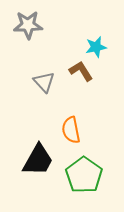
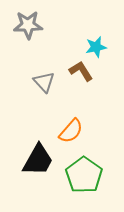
orange semicircle: moved 1 px down; rotated 128 degrees counterclockwise
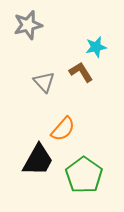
gray star: rotated 12 degrees counterclockwise
brown L-shape: moved 1 px down
orange semicircle: moved 8 px left, 2 px up
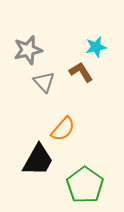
gray star: moved 25 px down
green pentagon: moved 1 px right, 10 px down
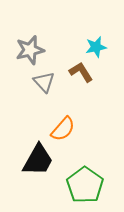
gray star: moved 2 px right
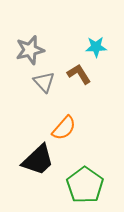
cyan star: rotated 10 degrees clockwise
brown L-shape: moved 2 px left, 2 px down
orange semicircle: moved 1 px right, 1 px up
black trapezoid: rotated 18 degrees clockwise
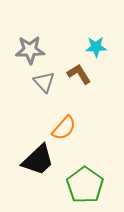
gray star: rotated 12 degrees clockwise
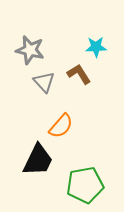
gray star: rotated 16 degrees clockwise
orange semicircle: moved 3 px left, 2 px up
black trapezoid: rotated 21 degrees counterclockwise
green pentagon: rotated 27 degrees clockwise
